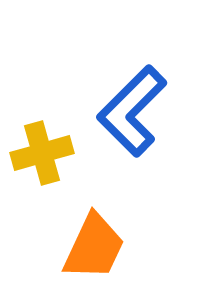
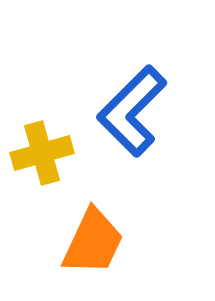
orange trapezoid: moved 1 px left, 5 px up
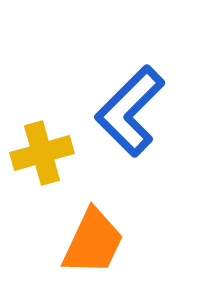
blue L-shape: moved 2 px left
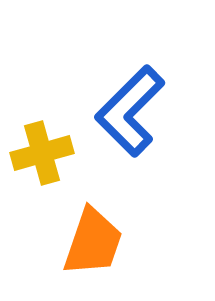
orange trapezoid: rotated 6 degrees counterclockwise
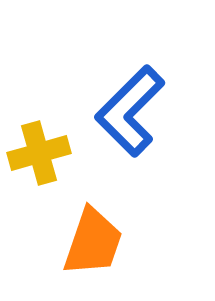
yellow cross: moved 3 px left
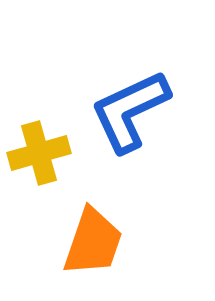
blue L-shape: rotated 20 degrees clockwise
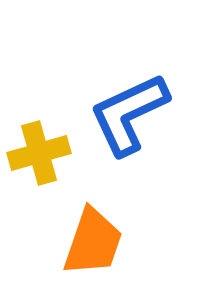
blue L-shape: moved 1 px left, 3 px down
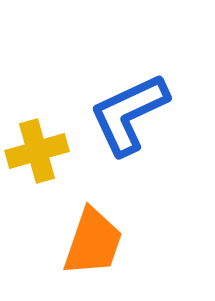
yellow cross: moved 2 px left, 2 px up
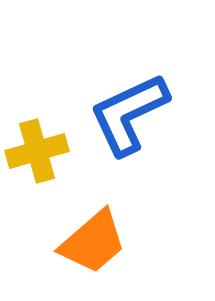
orange trapezoid: rotated 30 degrees clockwise
